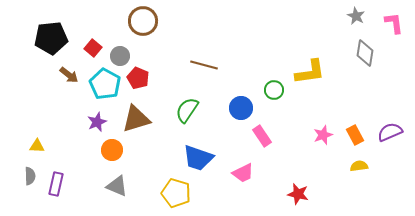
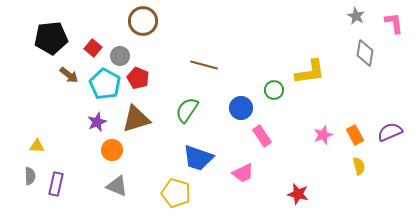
yellow semicircle: rotated 84 degrees clockwise
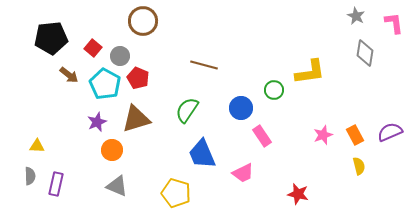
blue trapezoid: moved 4 px right, 4 px up; rotated 48 degrees clockwise
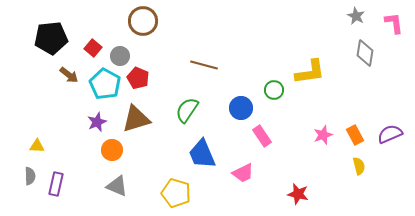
purple semicircle: moved 2 px down
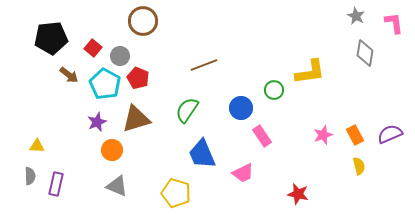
brown line: rotated 36 degrees counterclockwise
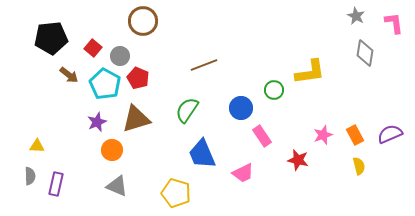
red star: moved 34 px up
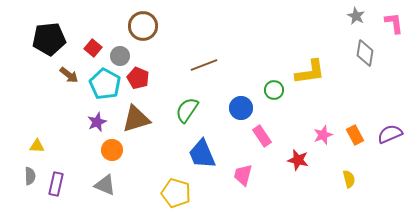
brown circle: moved 5 px down
black pentagon: moved 2 px left, 1 px down
yellow semicircle: moved 10 px left, 13 px down
pink trapezoid: moved 2 px down; rotated 130 degrees clockwise
gray triangle: moved 12 px left, 1 px up
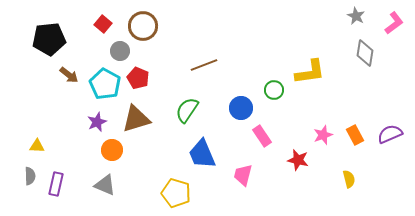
pink L-shape: rotated 60 degrees clockwise
red square: moved 10 px right, 24 px up
gray circle: moved 5 px up
